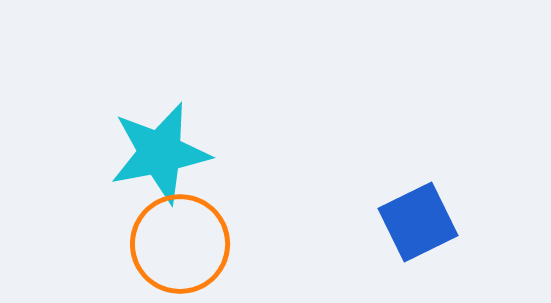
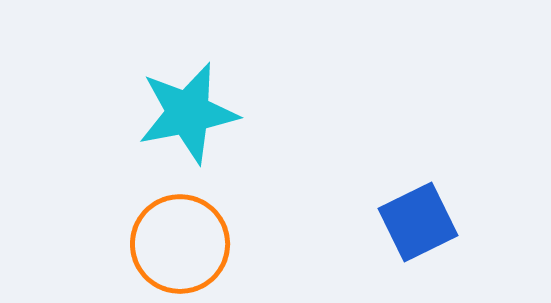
cyan star: moved 28 px right, 40 px up
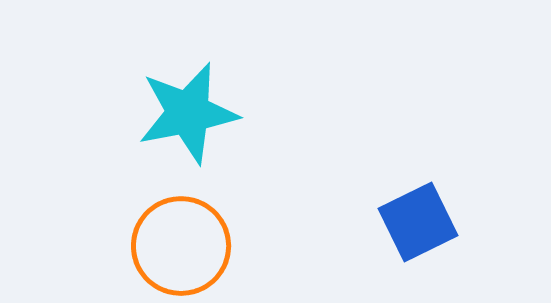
orange circle: moved 1 px right, 2 px down
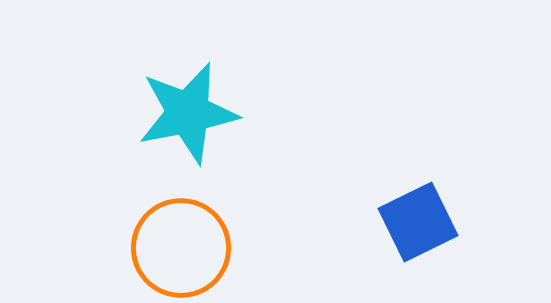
orange circle: moved 2 px down
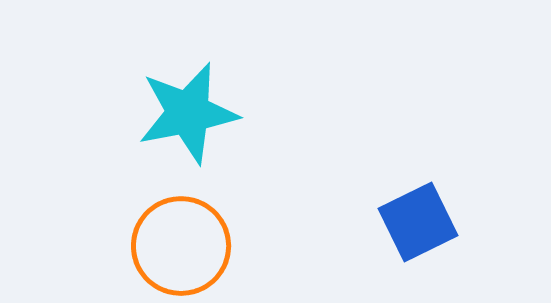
orange circle: moved 2 px up
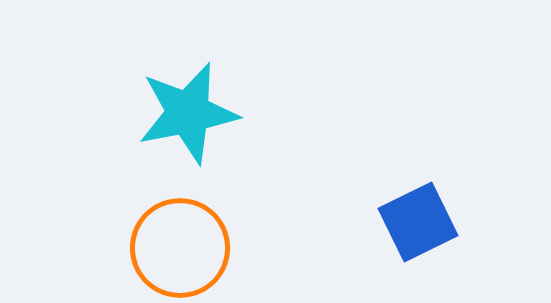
orange circle: moved 1 px left, 2 px down
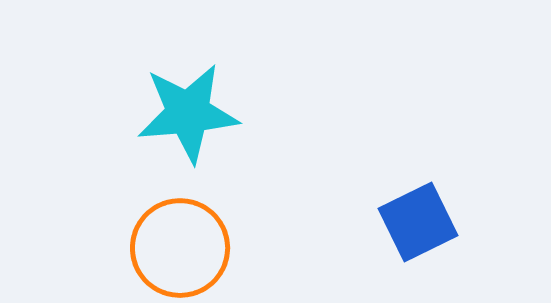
cyan star: rotated 6 degrees clockwise
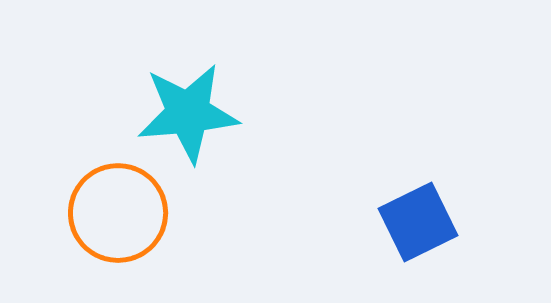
orange circle: moved 62 px left, 35 px up
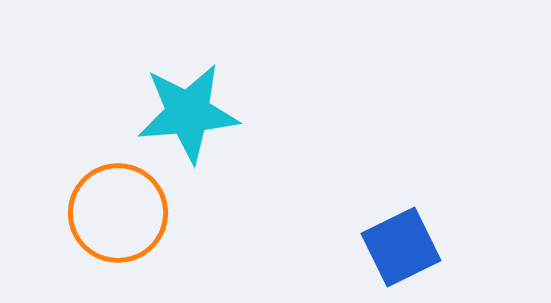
blue square: moved 17 px left, 25 px down
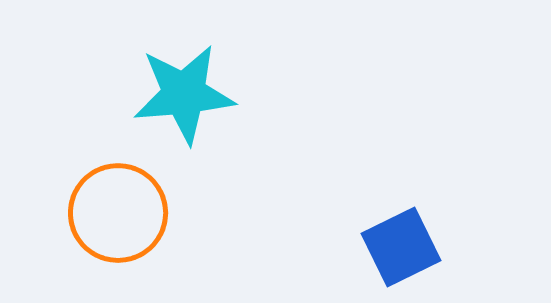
cyan star: moved 4 px left, 19 px up
